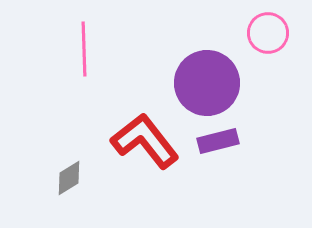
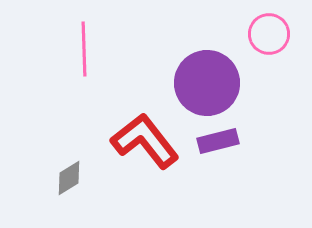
pink circle: moved 1 px right, 1 px down
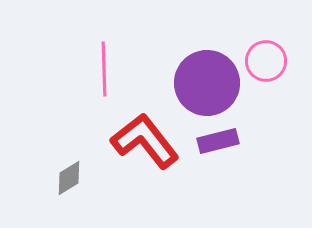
pink circle: moved 3 px left, 27 px down
pink line: moved 20 px right, 20 px down
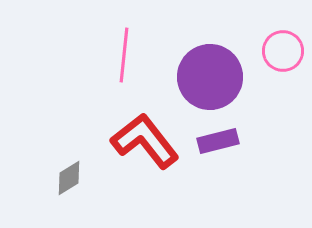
pink circle: moved 17 px right, 10 px up
pink line: moved 20 px right, 14 px up; rotated 8 degrees clockwise
purple circle: moved 3 px right, 6 px up
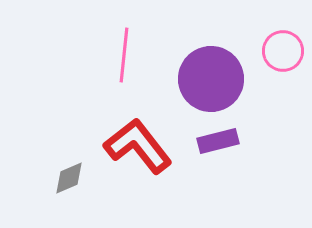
purple circle: moved 1 px right, 2 px down
red L-shape: moved 7 px left, 5 px down
gray diamond: rotated 9 degrees clockwise
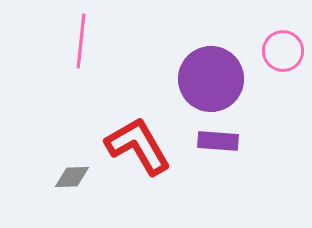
pink line: moved 43 px left, 14 px up
purple rectangle: rotated 18 degrees clockwise
red L-shape: rotated 8 degrees clockwise
gray diamond: moved 3 px right, 1 px up; rotated 21 degrees clockwise
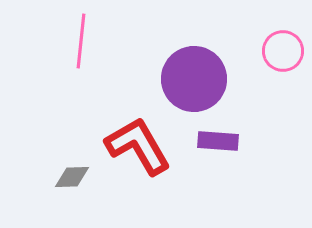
purple circle: moved 17 px left
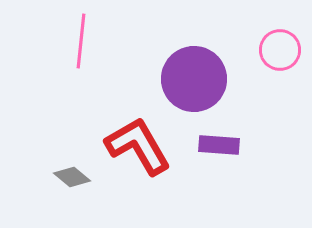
pink circle: moved 3 px left, 1 px up
purple rectangle: moved 1 px right, 4 px down
gray diamond: rotated 42 degrees clockwise
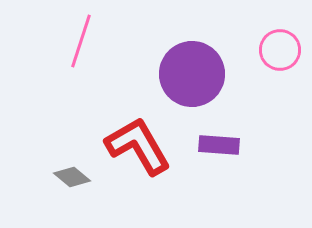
pink line: rotated 12 degrees clockwise
purple circle: moved 2 px left, 5 px up
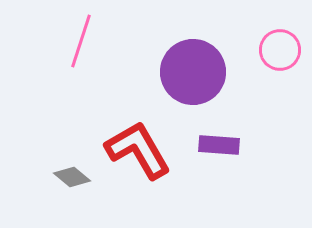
purple circle: moved 1 px right, 2 px up
red L-shape: moved 4 px down
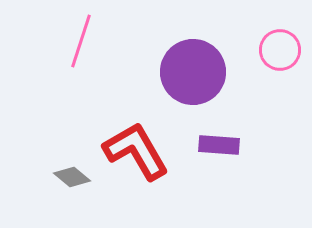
red L-shape: moved 2 px left, 1 px down
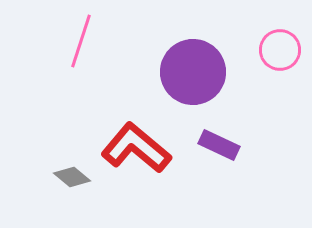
purple rectangle: rotated 21 degrees clockwise
red L-shape: moved 3 px up; rotated 20 degrees counterclockwise
